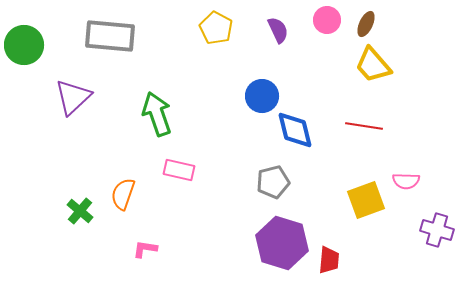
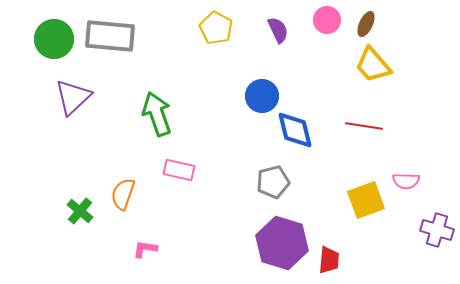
green circle: moved 30 px right, 6 px up
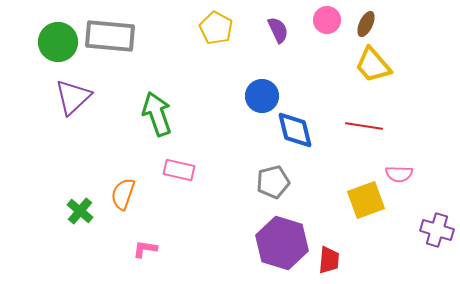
green circle: moved 4 px right, 3 px down
pink semicircle: moved 7 px left, 7 px up
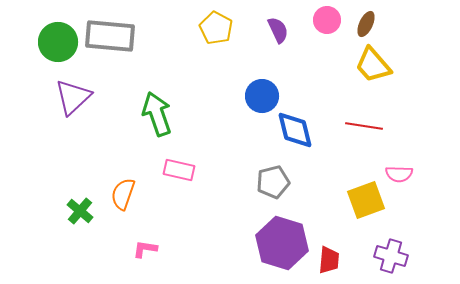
purple cross: moved 46 px left, 26 px down
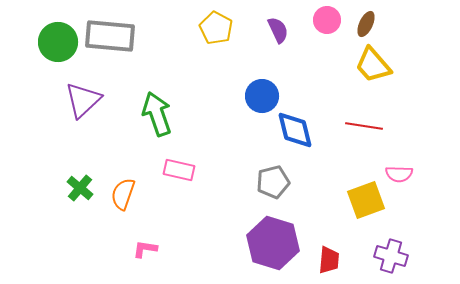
purple triangle: moved 10 px right, 3 px down
green cross: moved 23 px up
purple hexagon: moved 9 px left
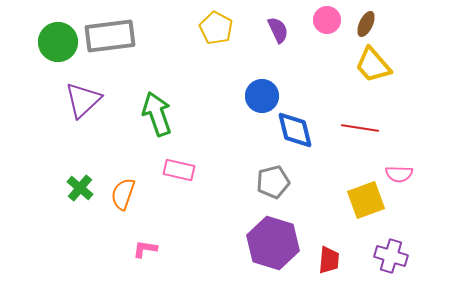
gray rectangle: rotated 12 degrees counterclockwise
red line: moved 4 px left, 2 px down
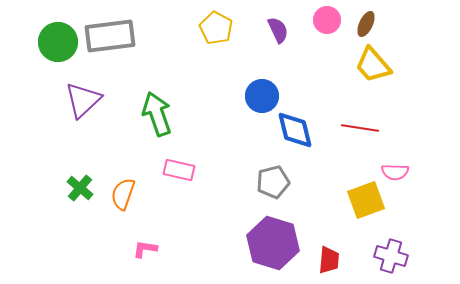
pink semicircle: moved 4 px left, 2 px up
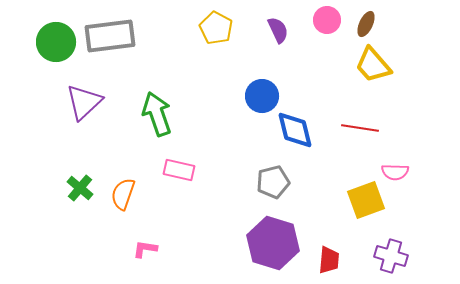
green circle: moved 2 px left
purple triangle: moved 1 px right, 2 px down
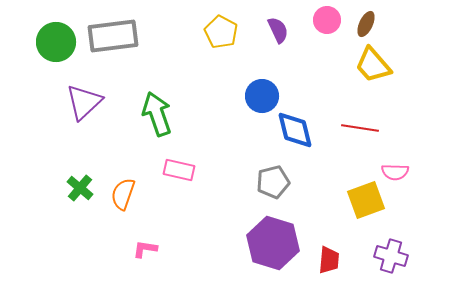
yellow pentagon: moved 5 px right, 4 px down
gray rectangle: moved 3 px right
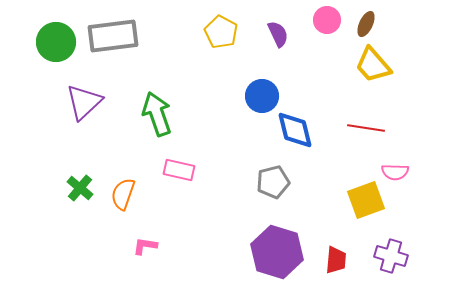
purple semicircle: moved 4 px down
red line: moved 6 px right
purple hexagon: moved 4 px right, 9 px down
pink L-shape: moved 3 px up
red trapezoid: moved 7 px right
